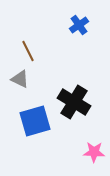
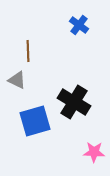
blue cross: rotated 18 degrees counterclockwise
brown line: rotated 25 degrees clockwise
gray triangle: moved 3 px left, 1 px down
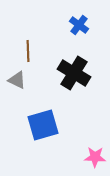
black cross: moved 29 px up
blue square: moved 8 px right, 4 px down
pink star: moved 1 px right, 5 px down
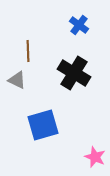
pink star: rotated 20 degrees clockwise
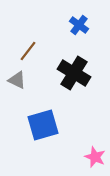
brown line: rotated 40 degrees clockwise
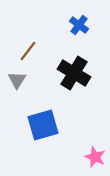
gray triangle: rotated 36 degrees clockwise
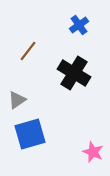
blue cross: rotated 18 degrees clockwise
gray triangle: moved 20 px down; rotated 24 degrees clockwise
blue square: moved 13 px left, 9 px down
pink star: moved 2 px left, 5 px up
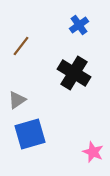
brown line: moved 7 px left, 5 px up
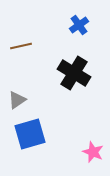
brown line: rotated 40 degrees clockwise
